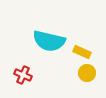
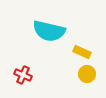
cyan semicircle: moved 10 px up
yellow circle: moved 1 px down
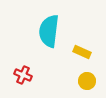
cyan semicircle: rotated 84 degrees clockwise
yellow circle: moved 7 px down
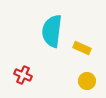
cyan semicircle: moved 3 px right
yellow rectangle: moved 4 px up
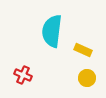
yellow rectangle: moved 1 px right, 2 px down
yellow circle: moved 3 px up
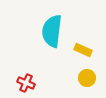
red cross: moved 3 px right, 8 px down
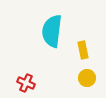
yellow rectangle: rotated 54 degrees clockwise
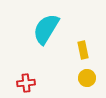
cyan semicircle: moved 6 px left, 2 px up; rotated 24 degrees clockwise
red cross: rotated 30 degrees counterclockwise
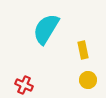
yellow circle: moved 1 px right, 2 px down
red cross: moved 2 px left, 2 px down; rotated 30 degrees clockwise
